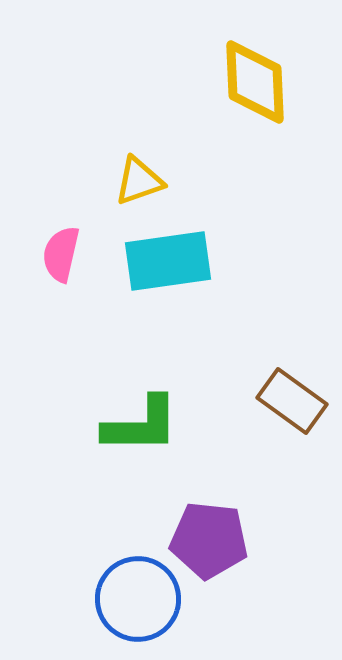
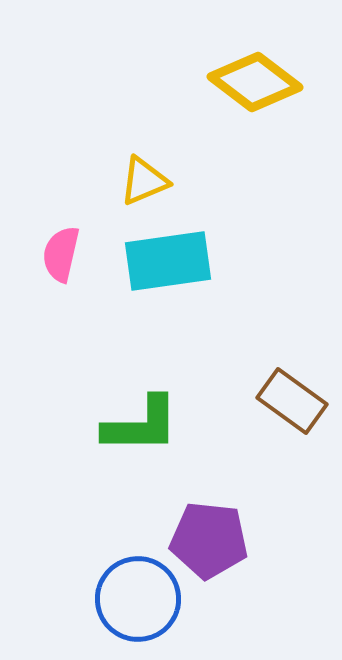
yellow diamond: rotated 50 degrees counterclockwise
yellow triangle: moved 5 px right; rotated 4 degrees counterclockwise
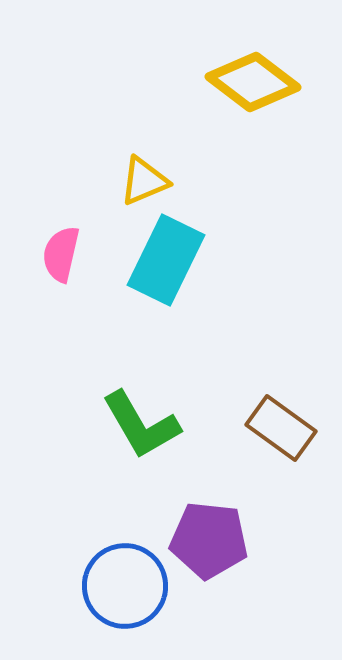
yellow diamond: moved 2 px left
cyan rectangle: moved 2 px left, 1 px up; rotated 56 degrees counterclockwise
brown rectangle: moved 11 px left, 27 px down
green L-shape: rotated 60 degrees clockwise
blue circle: moved 13 px left, 13 px up
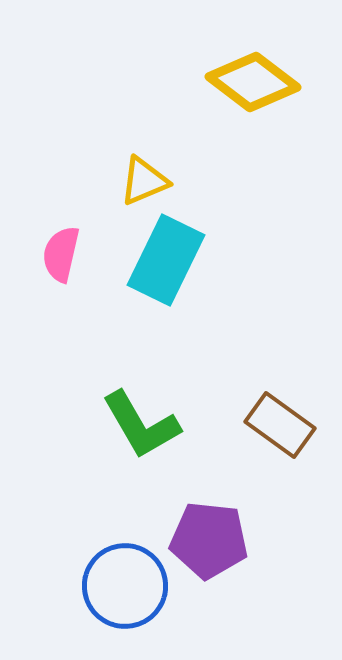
brown rectangle: moved 1 px left, 3 px up
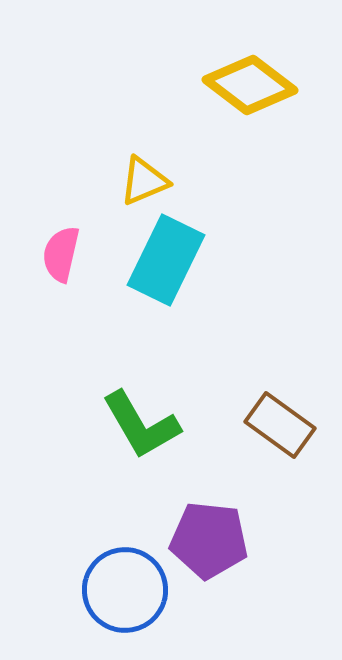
yellow diamond: moved 3 px left, 3 px down
blue circle: moved 4 px down
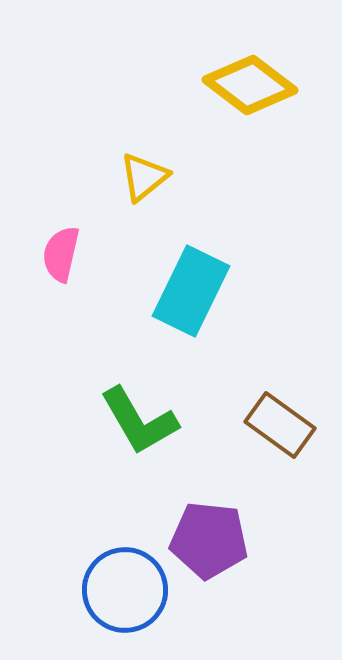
yellow triangle: moved 4 px up; rotated 16 degrees counterclockwise
cyan rectangle: moved 25 px right, 31 px down
green L-shape: moved 2 px left, 4 px up
